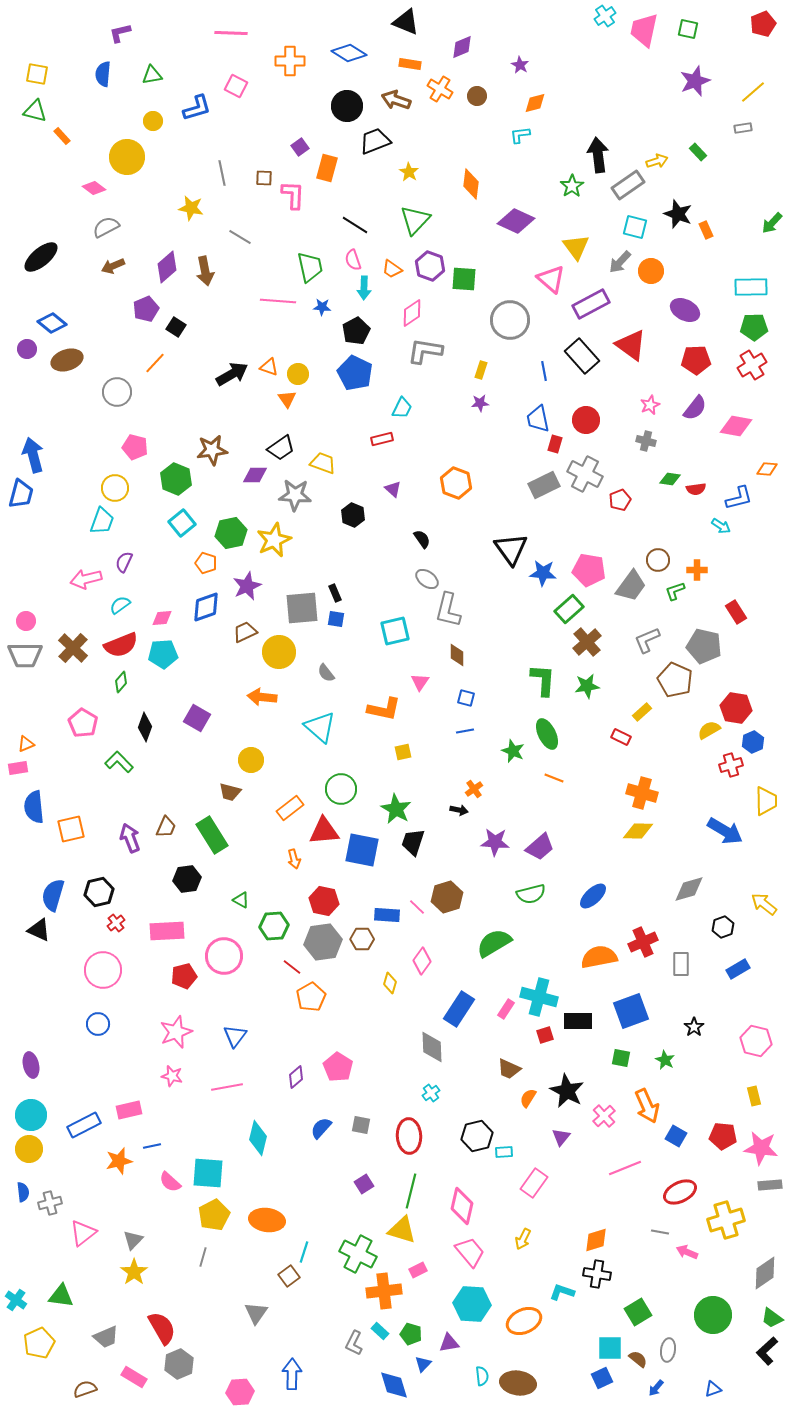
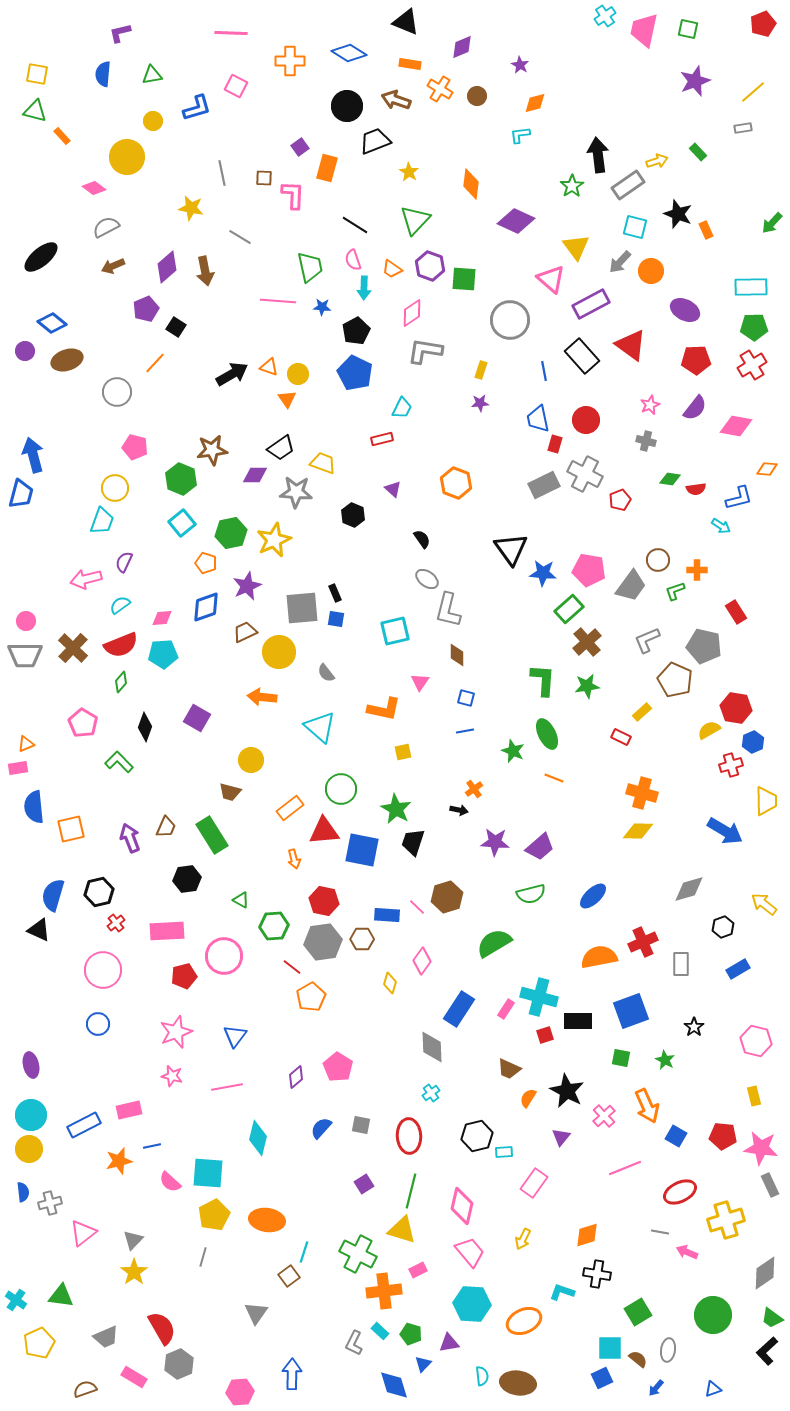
purple circle at (27, 349): moved 2 px left, 2 px down
green hexagon at (176, 479): moved 5 px right
gray star at (295, 495): moved 1 px right, 3 px up
gray rectangle at (770, 1185): rotated 70 degrees clockwise
orange diamond at (596, 1240): moved 9 px left, 5 px up
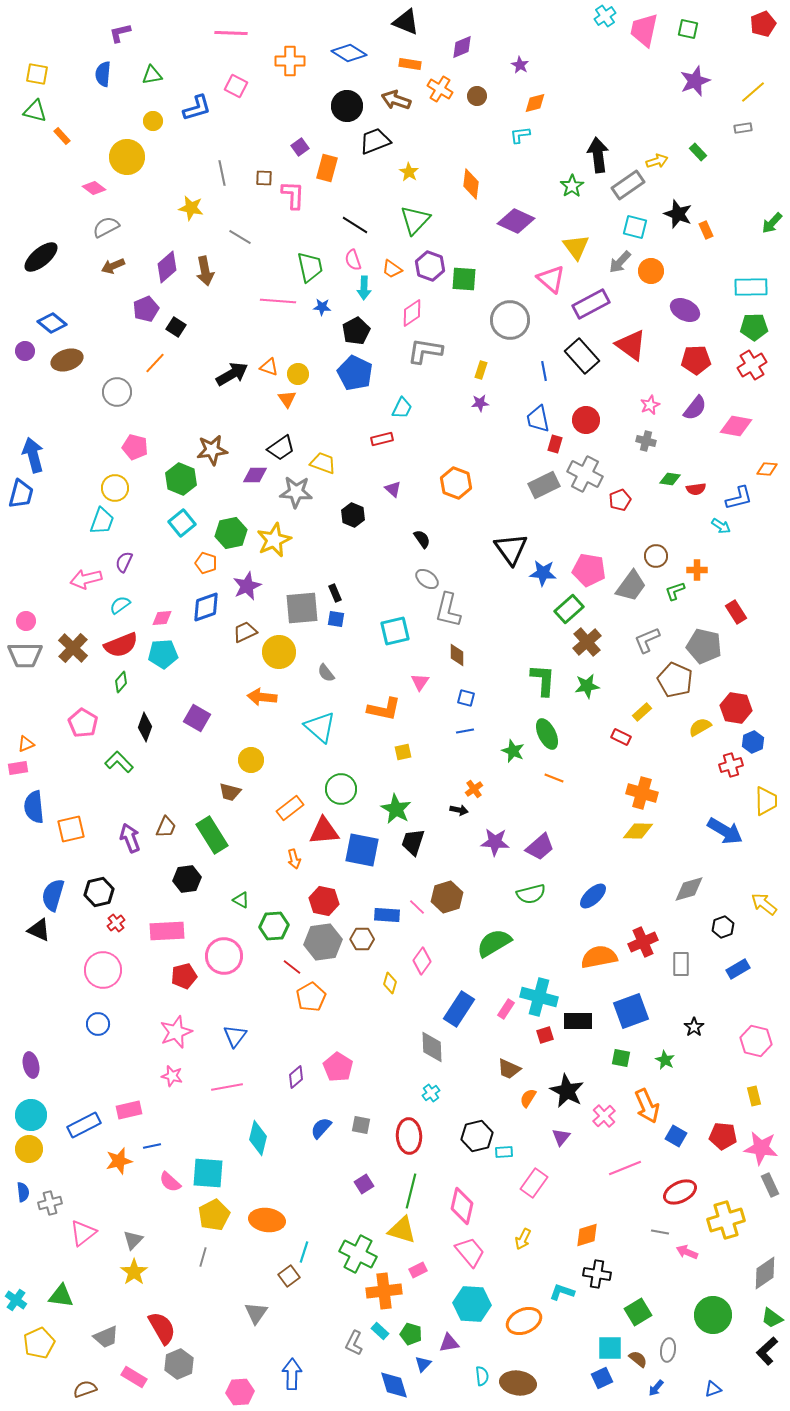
brown circle at (658, 560): moved 2 px left, 4 px up
yellow semicircle at (709, 730): moved 9 px left, 3 px up
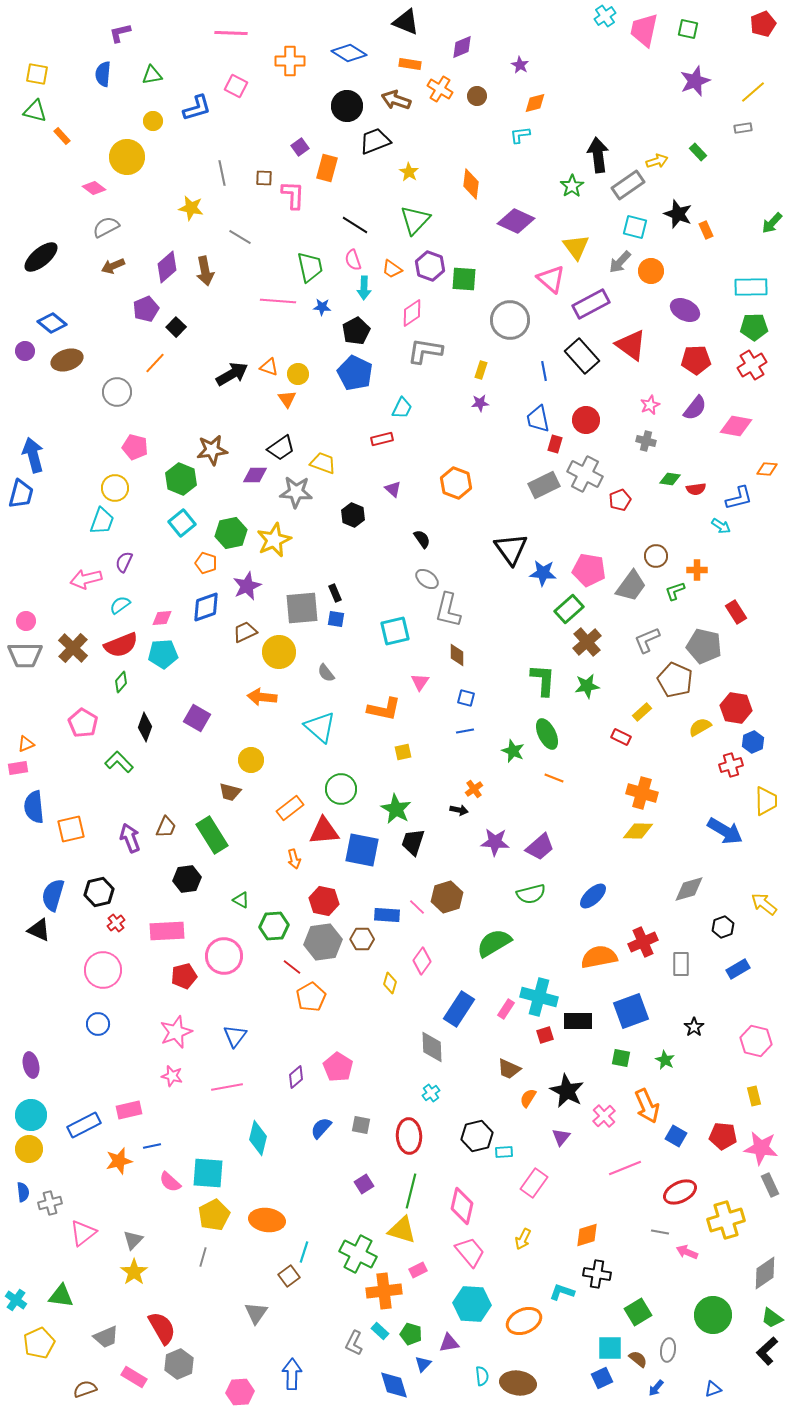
black square at (176, 327): rotated 12 degrees clockwise
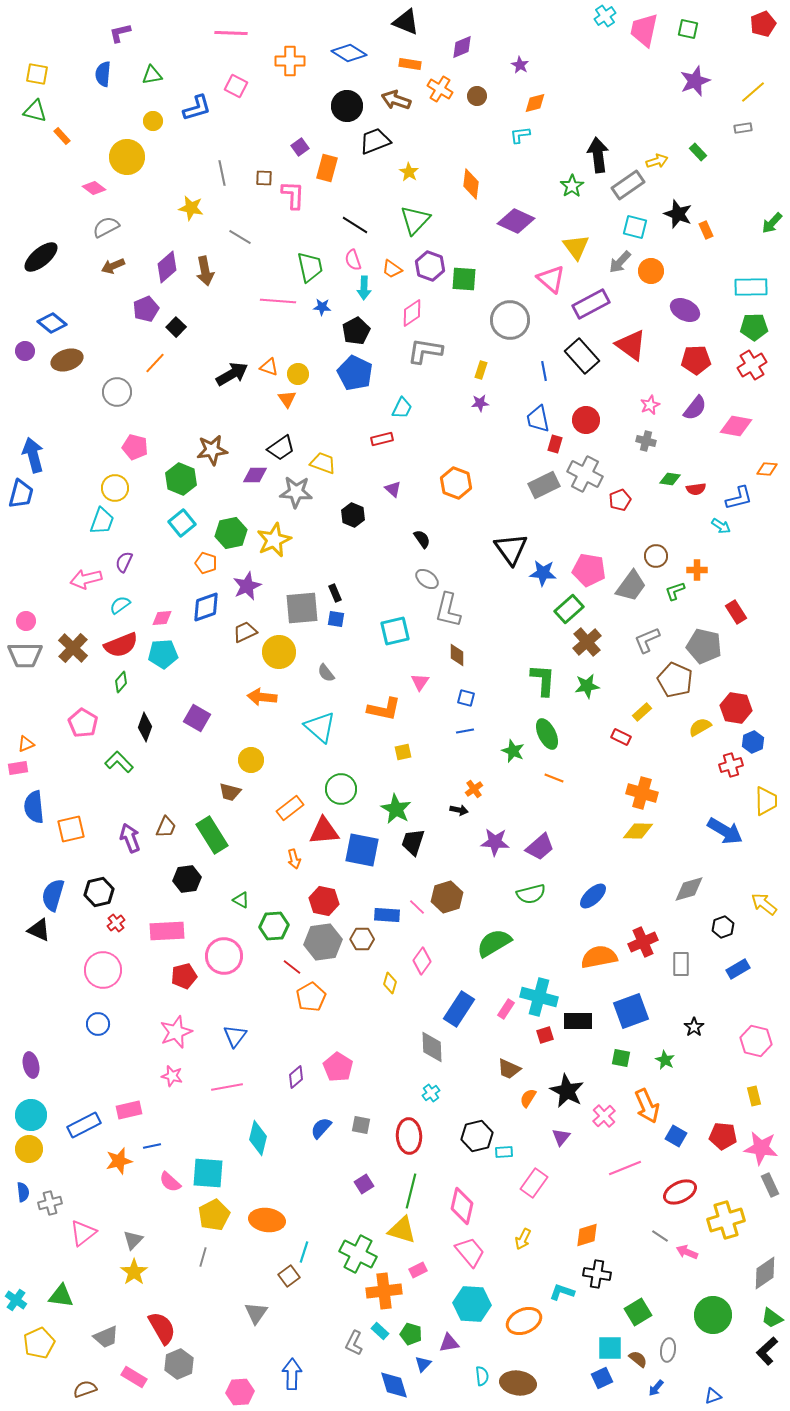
gray line at (660, 1232): moved 4 px down; rotated 24 degrees clockwise
blue triangle at (713, 1389): moved 7 px down
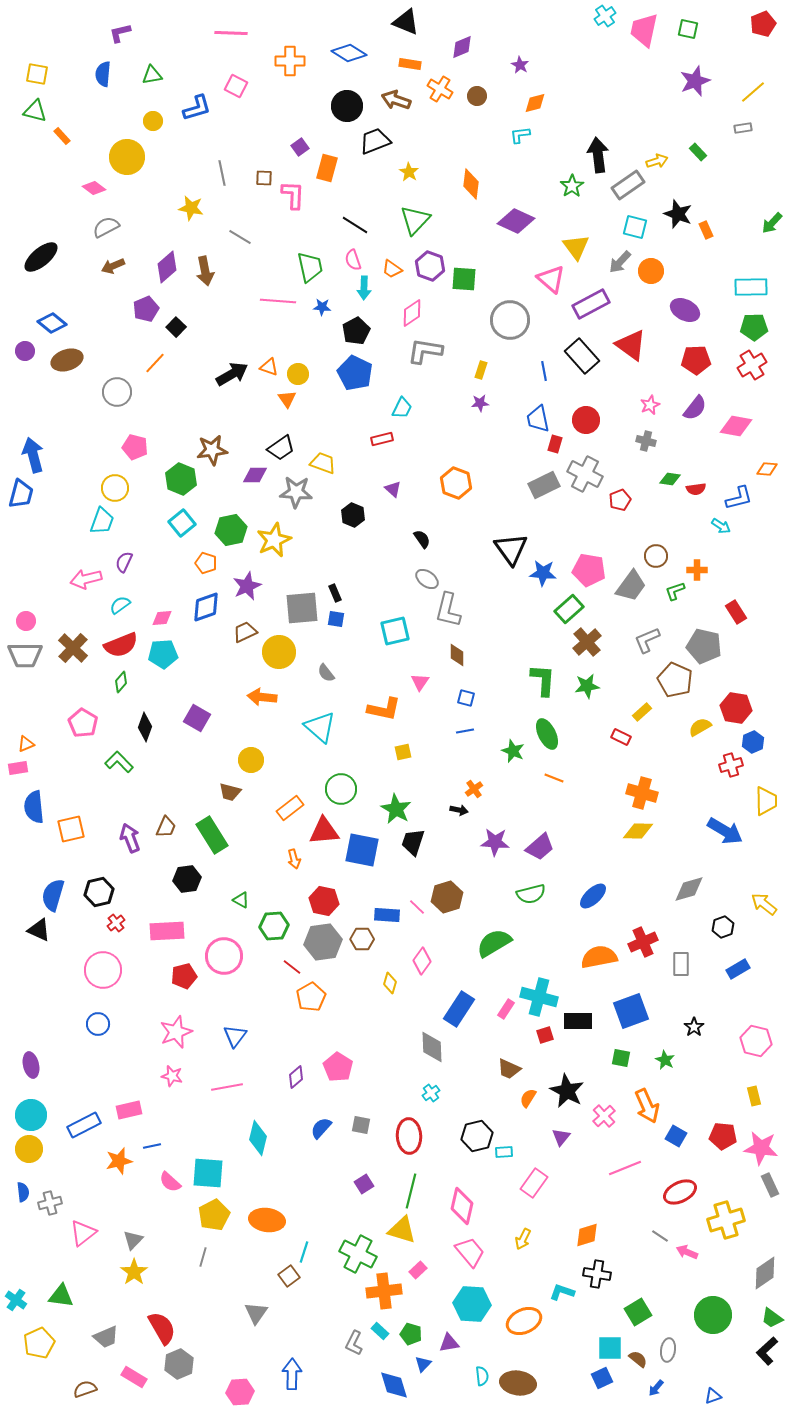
green hexagon at (231, 533): moved 3 px up
pink rectangle at (418, 1270): rotated 18 degrees counterclockwise
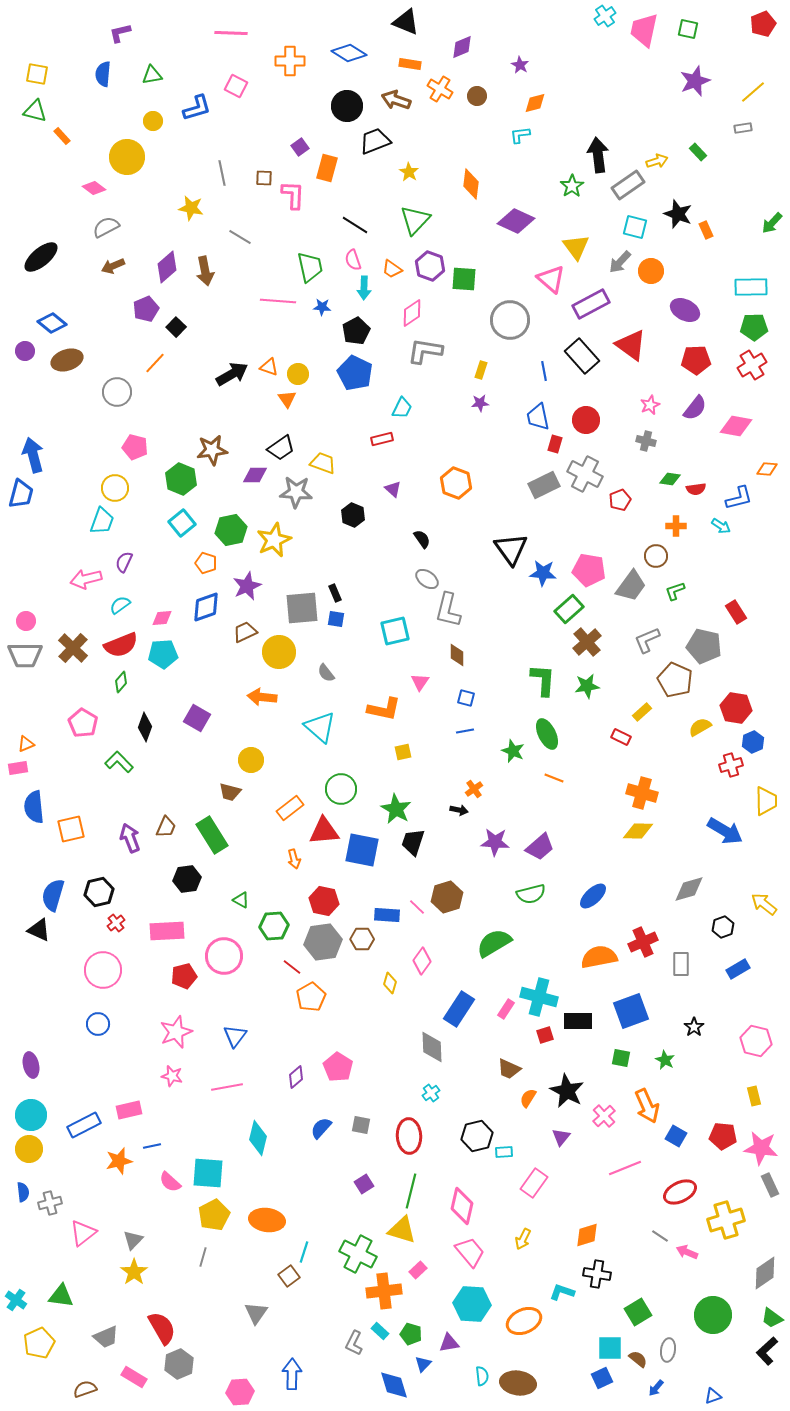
blue trapezoid at (538, 419): moved 2 px up
orange cross at (697, 570): moved 21 px left, 44 px up
